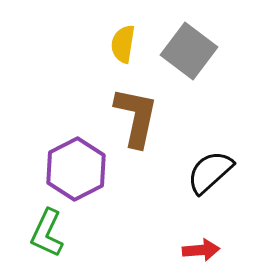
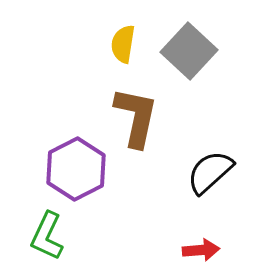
gray square: rotated 6 degrees clockwise
green L-shape: moved 3 px down
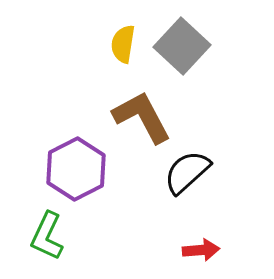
gray square: moved 7 px left, 5 px up
brown L-shape: moved 6 px right; rotated 40 degrees counterclockwise
black semicircle: moved 23 px left
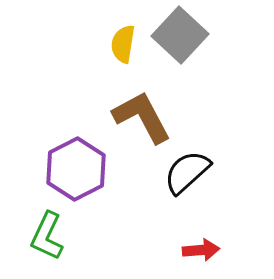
gray square: moved 2 px left, 11 px up
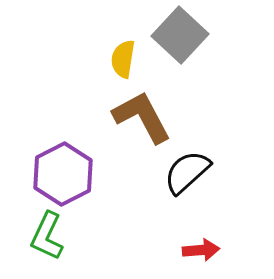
yellow semicircle: moved 15 px down
purple hexagon: moved 13 px left, 5 px down
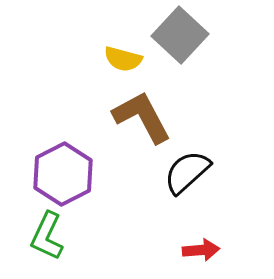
yellow semicircle: rotated 84 degrees counterclockwise
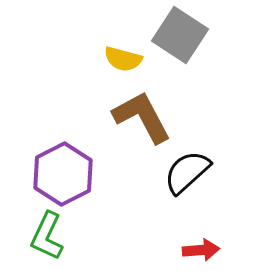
gray square: rotated 10 degrees counterclockwise
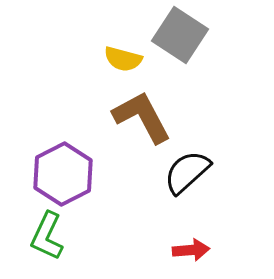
red arrow: moved 10 px left
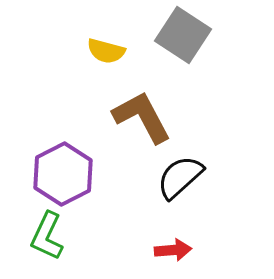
gray square: moved 3 px right
yellow semicircle: moved 17 px left, 8 px up
black semicircle: moved 7 px left, 5 px down
red arrow: moved 18 px left
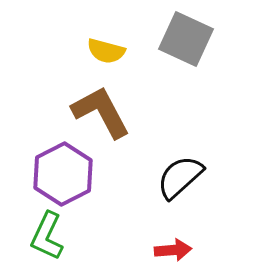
gray square: moved 3 px right, 4 px down; rotated 8 degrees counterclockwise
brown L-shape: moved 41 px left, 5 px up
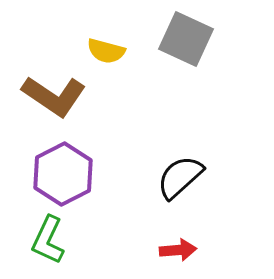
brown L-shape: moved 47 px left, 16 px up; rotated 152 degrees clockwise
green L-shape: moved 1 px right, 4 px down
red arrow: moved 5 px right
